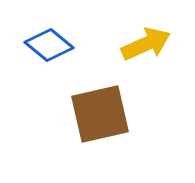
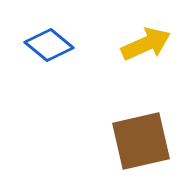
brown square: moved 41 px right, 27 px down
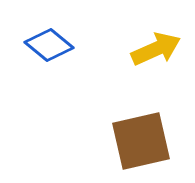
yellow arrow: moved 10 px right, 5 px down
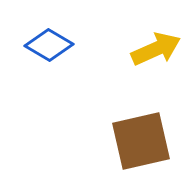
blue diamond: rotated 9 degrees counterclockwise
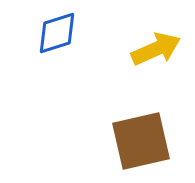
blue diamond: moved 8 px right, 12 px up; rotated 48 degrees counterclockwise
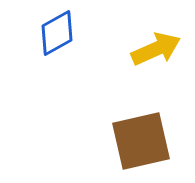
blue diamond: rotated 12 degrees counterclockwise
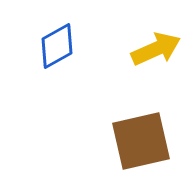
blue diamond: moved 13 px down
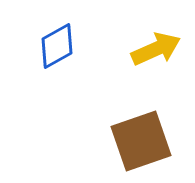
brown square: rotated 6 degrees counterclockwise
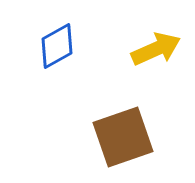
brown square: moved 18 px left, 4 px up
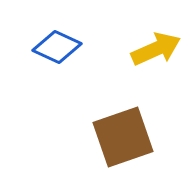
blue diamond: moved 1 px down; rotated 54 degrees clockwise
